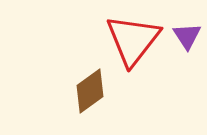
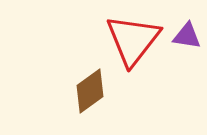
purple triangle: rotated 48 degrees counterclockwise
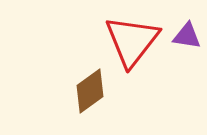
red triangle: moved 1 px left, 1 px down
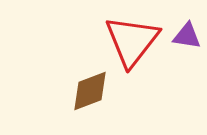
brown diamond: rotated 15 degrees clockwise
